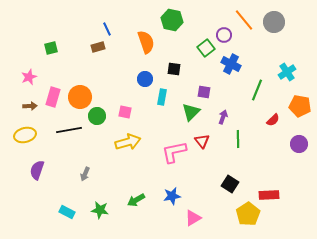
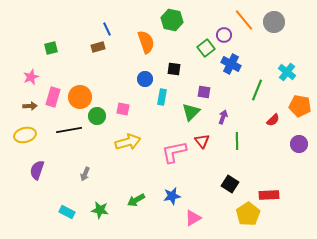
cyan cross at (287, 72): rotated 18 degrees counterclockwise
pink star at (29, 77): moved 2 px right
pink square at (125, 112): moved 2 px left, 3 px up
green line at (238, 139): moved 1 px left, 2 px down
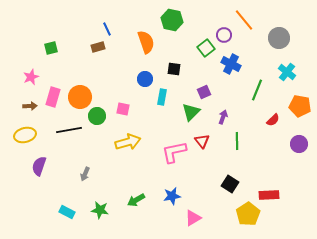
gray circle at (274, 22): moved 5 px right, 16 px down
purple square at (204, 92): rotated 32 degrees counterclockwise
purple semicircle at (37, 170): moved 2 px right, 4 px up
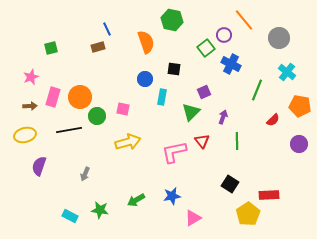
cyan rectangle at (67, 212): moved 3 px right, 4 px down
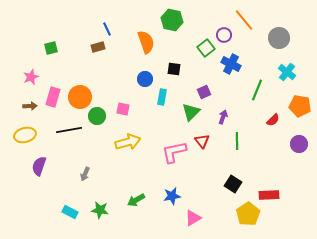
black square at (230, 184): moved 3 px right
cyan rectangle at (70, 216): moved 4 px up
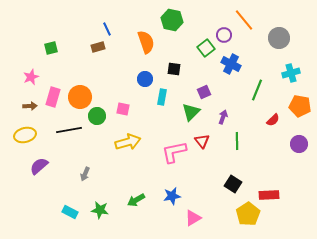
cyan cross at (287, 72): moved 4 px right, 1 px down; rotated 36 degrees clockwise
purple semicircle at (39, 166): rotated 30 degrees clockwise
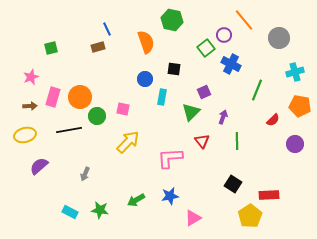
cyan cross at (291, 73): moved 4 px right, 1 px up
yellow arrow at (128, 142): rotated 30 degrees counterclockwise
purple circle at (299, 144): moved 4 px left
pink L-shape at (174, 152): moved 4 px left, 6 px down; rotated 8 degrees clockwise
blue star at (172, 196): moved 2 px left
yellow pentagon at (248, 214): moved 2 px right, 2 px down
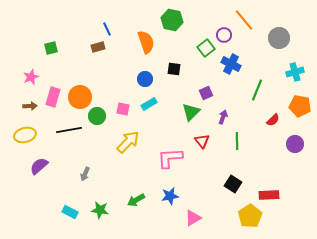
purple square at (204, 92): moved 2 px right, 1 px down
cyan rectangle at (162, 97): moved 13 px left, 7 px down; rotated 49 degrees clockwise
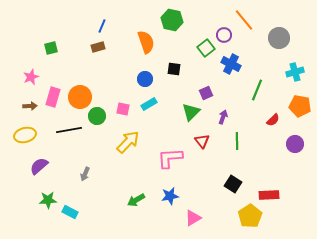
blue line at (107, 29): moved 5 px left, 3 px up; rotated 48 degrees clockwise
green star at (100, 210): moved 52 px left, 10 px up; rotated 12 degrees counterclockwise
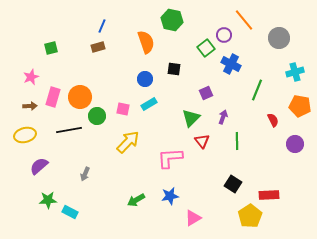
green triangle at (191, 112): moved 6 px down
red semicircle at (273, 120): rotated 72 degrees counterclockwise
